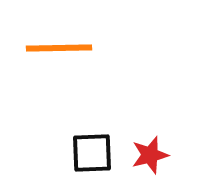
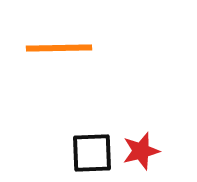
red star: moved 9 px left, 4 px up
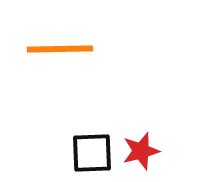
orange line: moved 1 px right, 1 px down
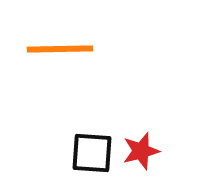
black square: rotated 6 degrees clockwise
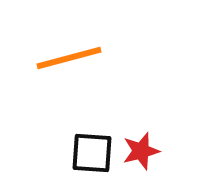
orange line: moved 9 px right, 9 px down; rotated 14 degrees counterclockwise
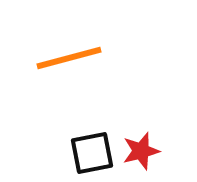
black square: rotated 15 degrees counterclockwise
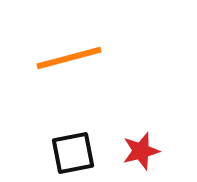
black square: moved 19 px left
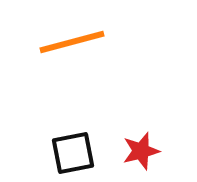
orange line: moved 3 px right, 16 px up
